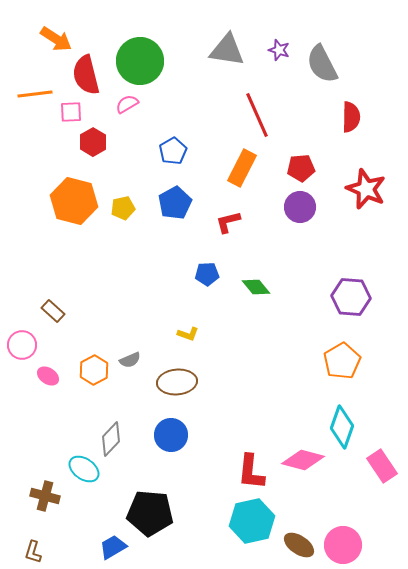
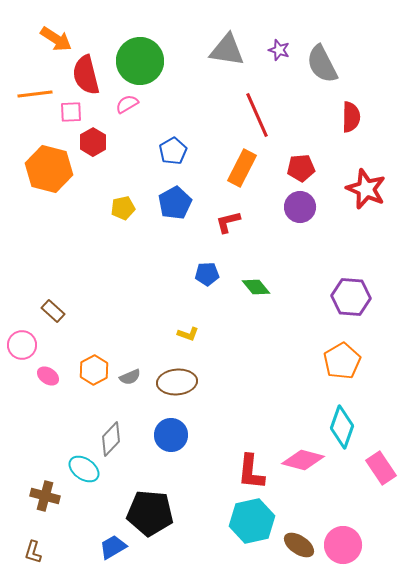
orange hexagon at (74, 201): moved 25 px left, 32 px up
gray semicircle at (130, 360): moved 17 px down
pink rectangle at (382, 466): moved 1 px left, 2 px down
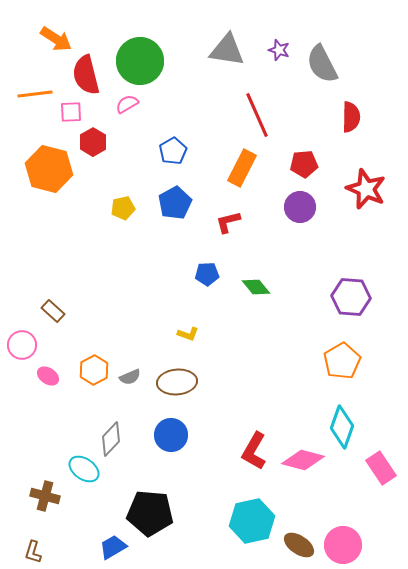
red pentagon at (301, 168): moved 3 px right, 4 px up
red L-shape at (251, 472): moved 3 px right, 21 px up; rotated 24 degrees clockwise
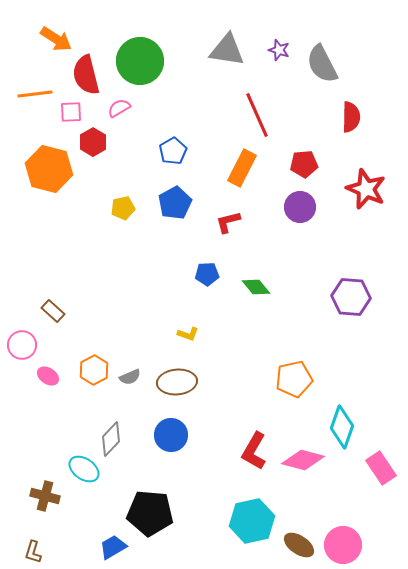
pink semicircle at (127, 104): moved 8 px left, 4 px down
orange pentagon at (342, 361): moved 48 px left, 18 px down; rotated 18 degrees clockwise
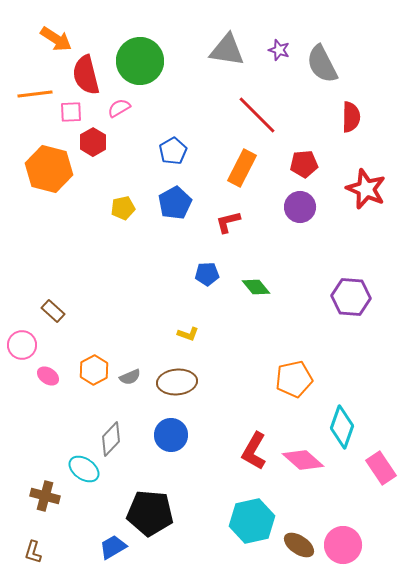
red line at (257, 115): rotated 21 degrees counterclockwise
pink diamond at (303, 460): rotated 27 degrees clockwise
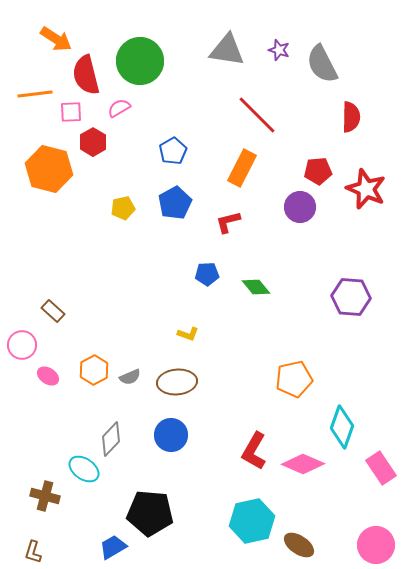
red pentagon at (304, 164): moved 14 px right, 7 px down
pink diamond at (303, 460): moved 4 px down; rotated 18 degrees counterclockwise
pink circle at (343, 545): moved 33 px right
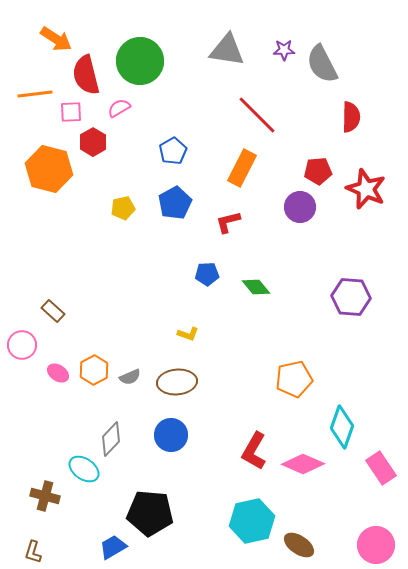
purple star at (279, 50): moved 5 px right; rotated 20 degrees counterclockwise
pink ellipse at (48, 376): moved 10 px right, 3 px up
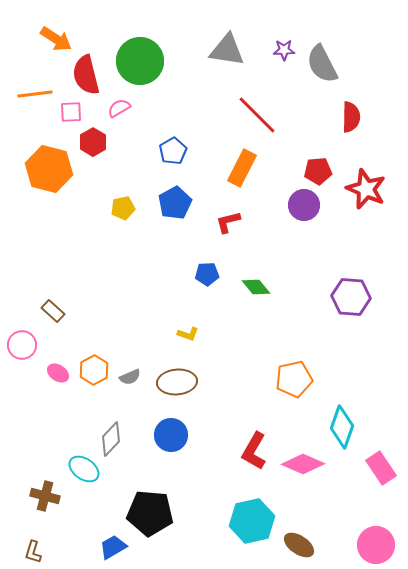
purple circle at (300, 207): moved 4 px right, 2 px up
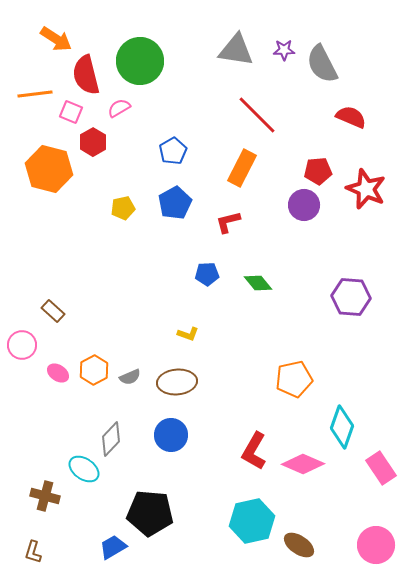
gray triangle at (227, 50): moved 9 px right
pink square at (71, 112): rotated 25 degrees clockwise
red semicircle at (351, 117): rotated 68 degrees counterclockwise
green diamond at (256, 287): moved 2 px right, 4 px up
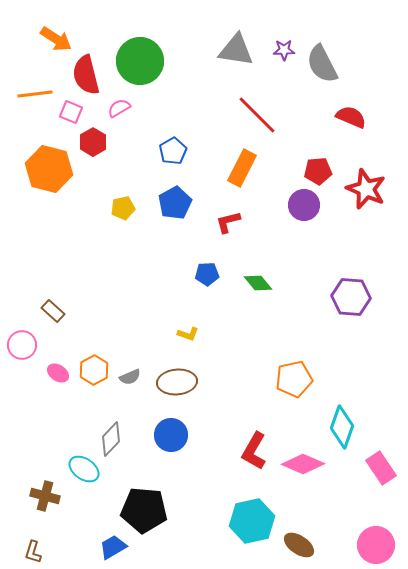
black pentagon at (150, 513): moved 6 px left, 3 px up
